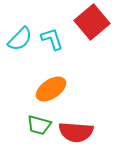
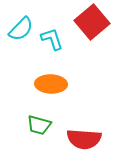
cyan semicircle: moved 1 px right, 10 px up
orange ellipse: moved 5 px up; rotated 36 degrees clockwise
red semicircle: moved 8 px right, 7 px down
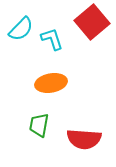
orange ellipse: moved 1 px up; rotated 12 degrees counterclockwise
green trapezoid: rotated 85 degrees clockwise
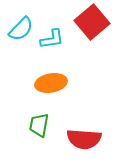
cyan L-shape: rotated 100 degrees clockwise
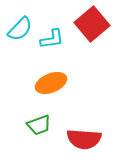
red square: moved 2 px down
cyan semicircle: moved 1 px left
orange ellipse: rotated 12 degrees counterclockwise
green trapezoid: rotated 120 degrees counterclockwise
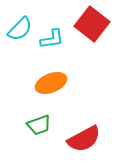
red square: rotated 12 degrees counterclockwise
red semicircle: rotated 32 degrees counterclockwise
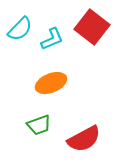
red square: moved 3 px down
cyan L-shape: rotated 15 degrees counterclockwise
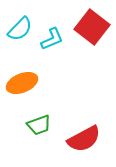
orange ellipse: moved 29 px left
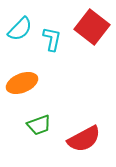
cyan L-shape: rotated 55 degrees counterclockwise
